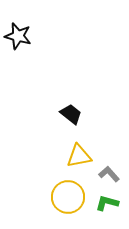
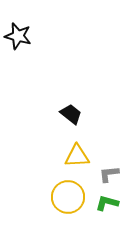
yellow triangle: moved 2 px left; rotated 8 degrees clockwise
gray L-shape: rotated 55 degrees counterclockwise
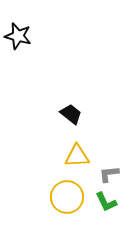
yellow circle: moved 1 px left
green L-shape: moved 1 px left, 1 px up; rotated 130 degrees counterclockwise
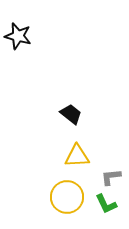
gray L-shape: moved 2 px right, 3 px down
green L-shape: moved 2 px down
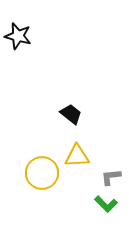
yellow circle: moved 25 px left, 24 px up
green L-shape: rotated 20 degrees counterclockwise
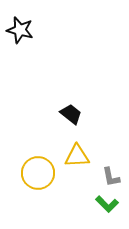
black star: moved 2 px right, 6 px up
yellow circle: moved 4 px left
gray L-shape: rotated 95 degrees counterclockwise
green L-shape: moved 1 px right
